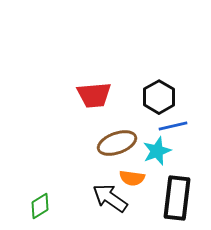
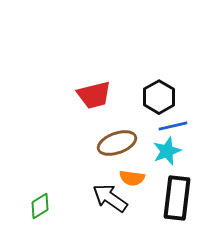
red trapezoid: rotated 9 degrees counterclockwise
cyan star: moved 10 px right
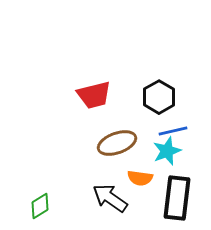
blue line: moved 5 px down
orange semicircle: moved 8 px right
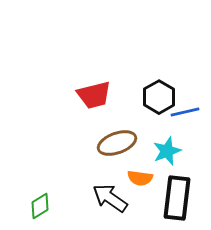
blue line: moved 12 px right, 19 px up
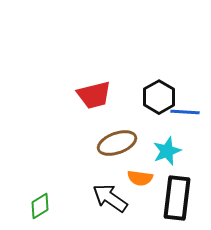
blue line: rotated 16 degrees clockwise
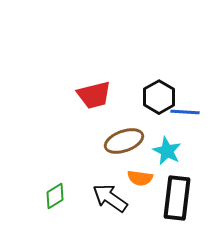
brown ellipse: moved 7 px right, 2 px up
cyan star: rotated 24 degrees counterclockwise
green diamond: moved 15 px right, 10 px up
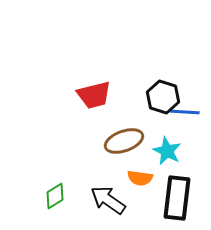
black hexagon: moved 4 px right; rotated 12 degrees counterclockwise
black arrow: moved 2 px left, 2 px down
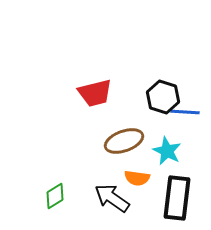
red trapezoid: moved 1 px right, 2 px up
orange semicircle: moved 3 px left
black arrow: moved 4 px right, 2 px up
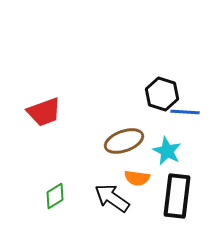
red trapezoid: moved 51 px left, 19 px down; rotated 6 degrees counterclockwise
black hexagon: moved 1 px left, 3 px up
black rectangle: moved 2 px up
